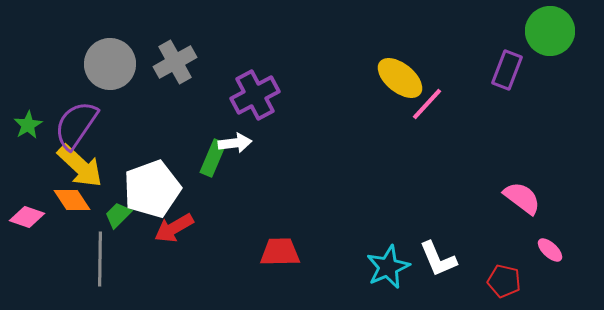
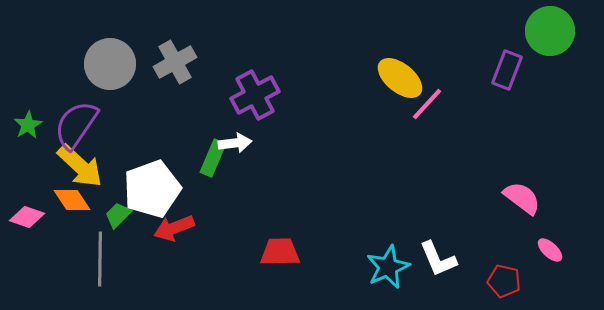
red arrow: rotated 9 degrees clockwise
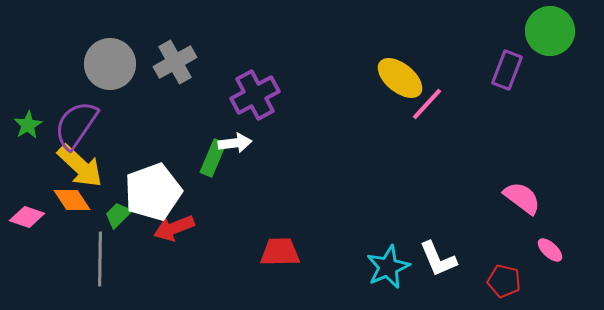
white pentagon: moved 1 px right, 3 px down
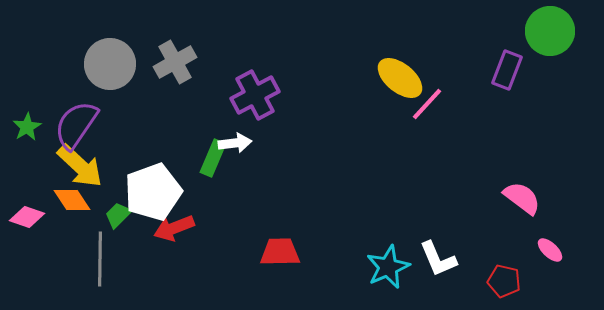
green star: moved 1 px left, 2 px down
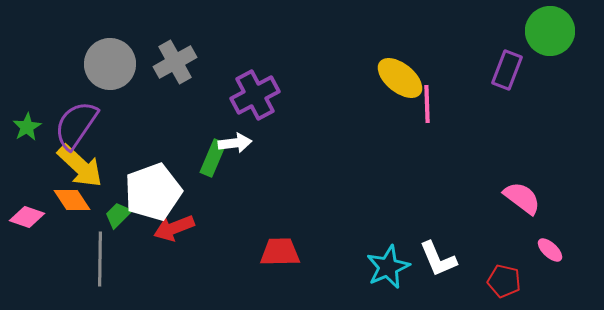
pink line: rotated 45 degrees counterclockwise
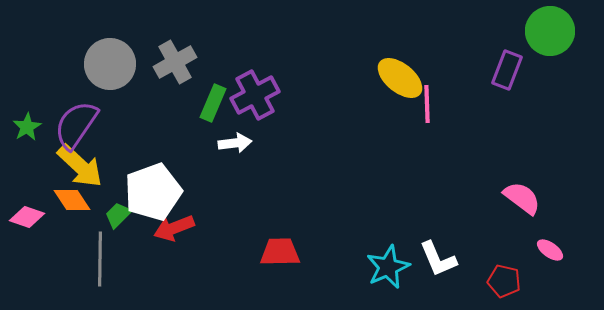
green rectangle: moved 55 px up
pink ellipse: rotated 8 degrees counterclockwise
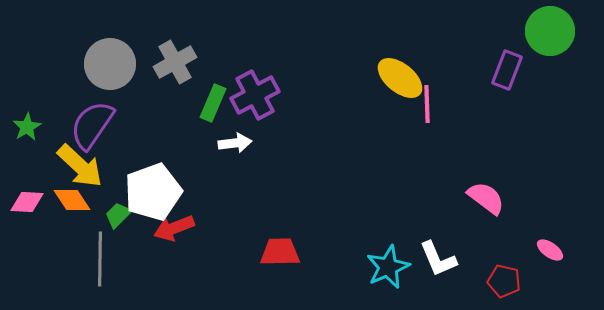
purple semicircle: moved 16 px right
pink semicircle: moved 36 px left
pink diamond: moved 15 px up; rotated 16 degrees counterclockwise
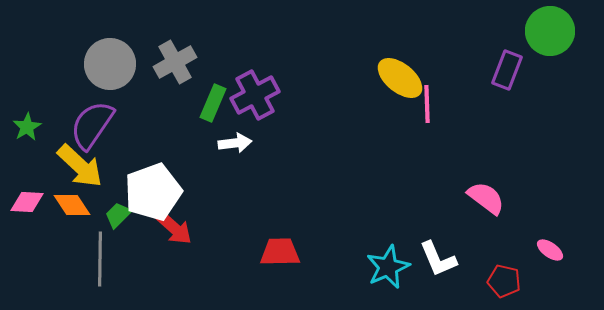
orange diamond: moved 5 px down
red arrow: rotated 117 degrees counterclockwise
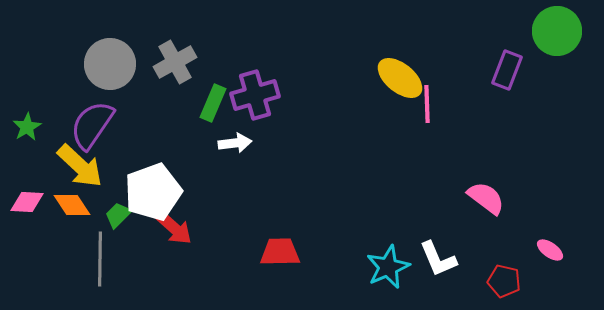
green circle: moved 7 px right
purple cross: rotated 12 degrees clockwise
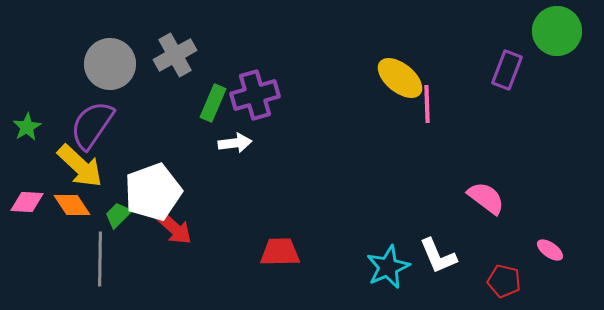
gray cross: moved 7 px up
white L-shape: moved 3 px up
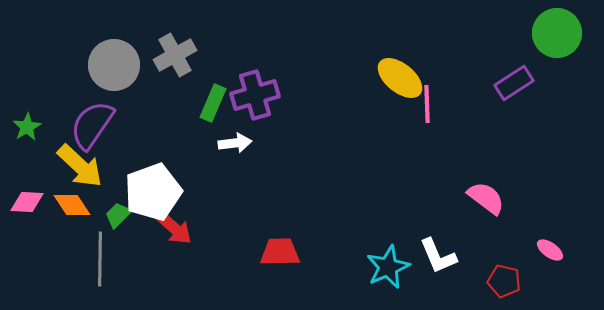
green circle: moved 2 px down
gray circle: moved 4 px right, 1 px down
purple rectangle: moved 7 px right, 13 px down; rotated 36 degrees clockwise
